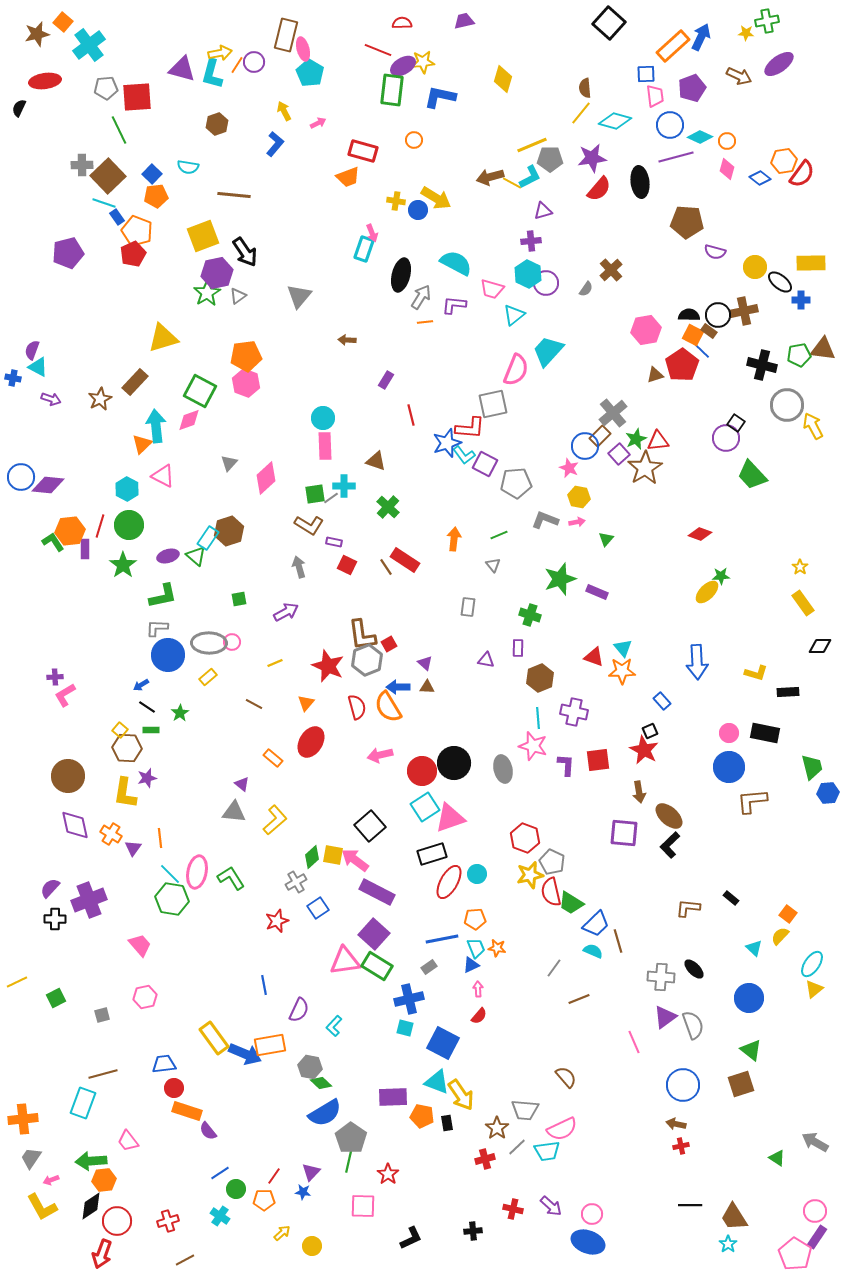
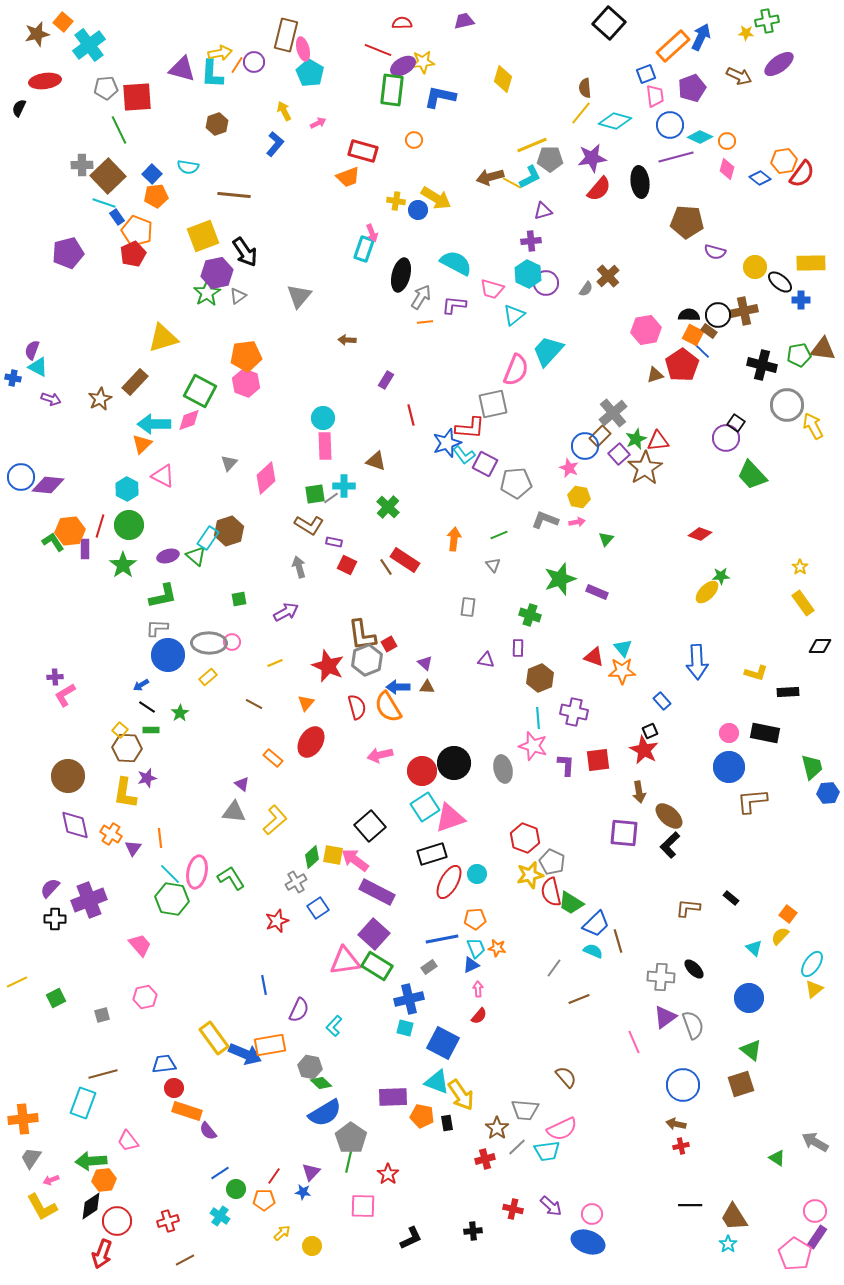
cyan L-shape at (212, 74): rotated 12 degrees counterclockwise
blue square at (646, 74): rotated 18 degrees counterclockwise
brown cross at (611, 270): moved 3 px left, 6 px down
cyan arrow at (156, 426): moved 2 px left, 2 px up; rotated 84 degrees counterclockwise
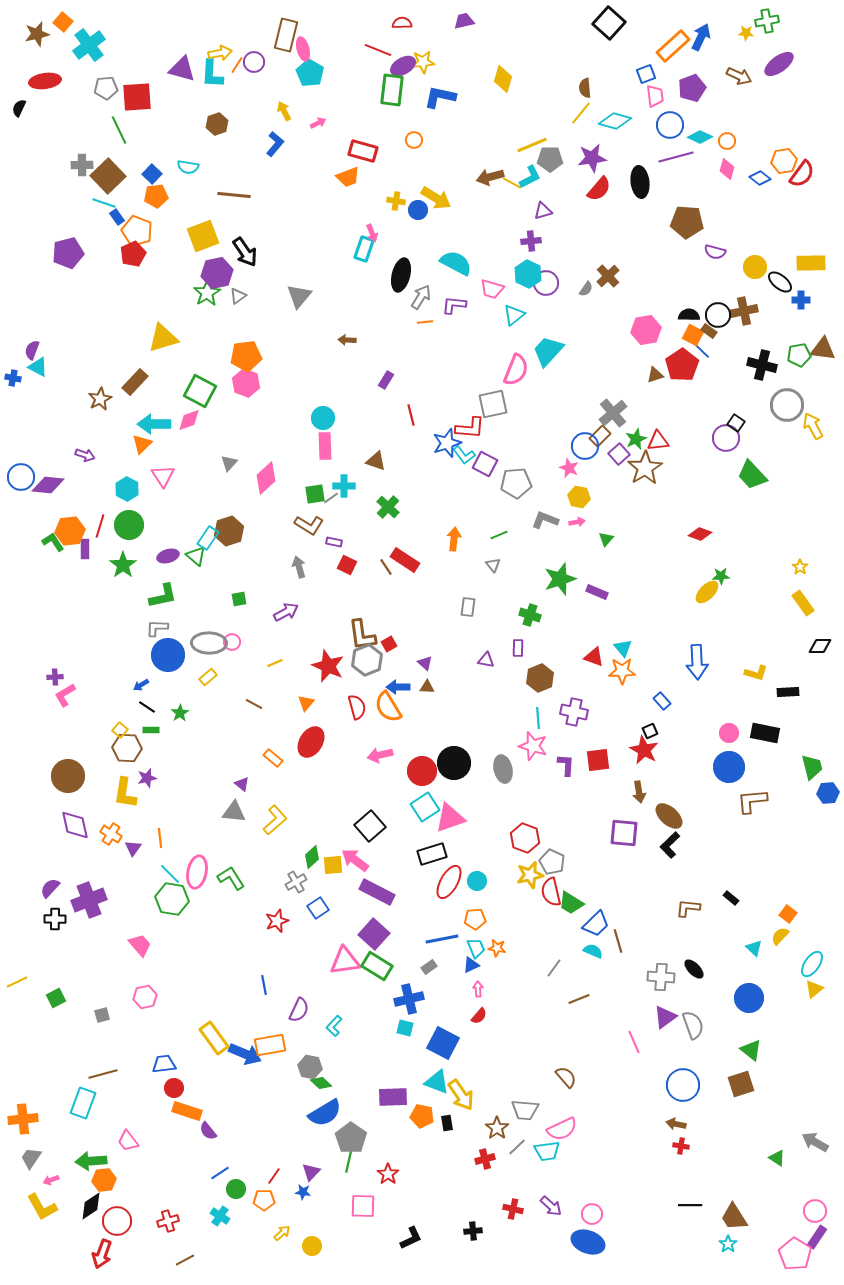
purple arrow at (51, 399): moved 34 px right, 56 px down
pink triangle at (163, 476): rotated 30 degrees clockwise
yellow square at (333, 855): moved 10 px down; rotated 15 degrees counterclockwise
cyan circle at (477, 874): moved 7 px down
red cross at (681, 1146): rotated 21 degrees clockwise
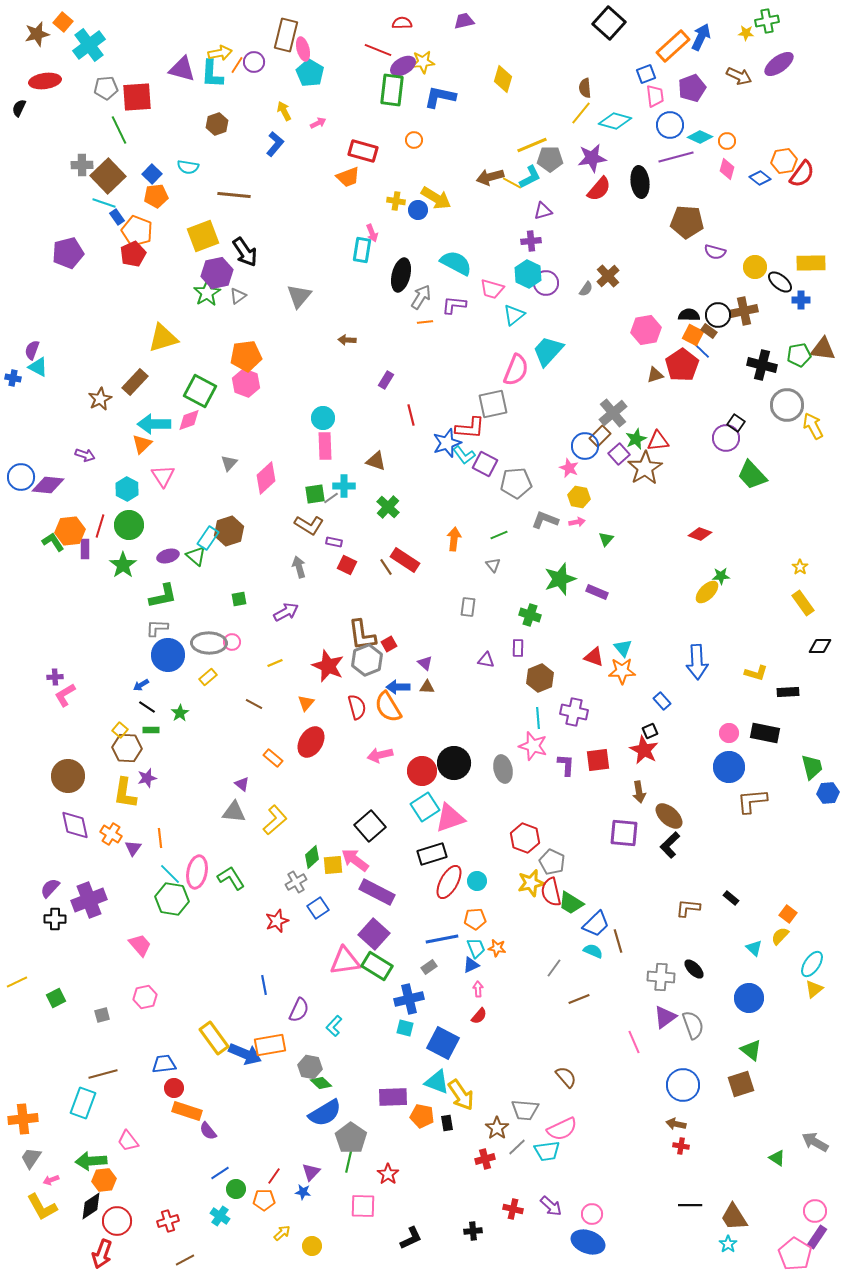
cyan rectangle at (364, 249): moved 2 px left, 1 px down; rotated 10 degrees counterclockwise
yellow star at (530, 875): moved 1 px right, 8 px down
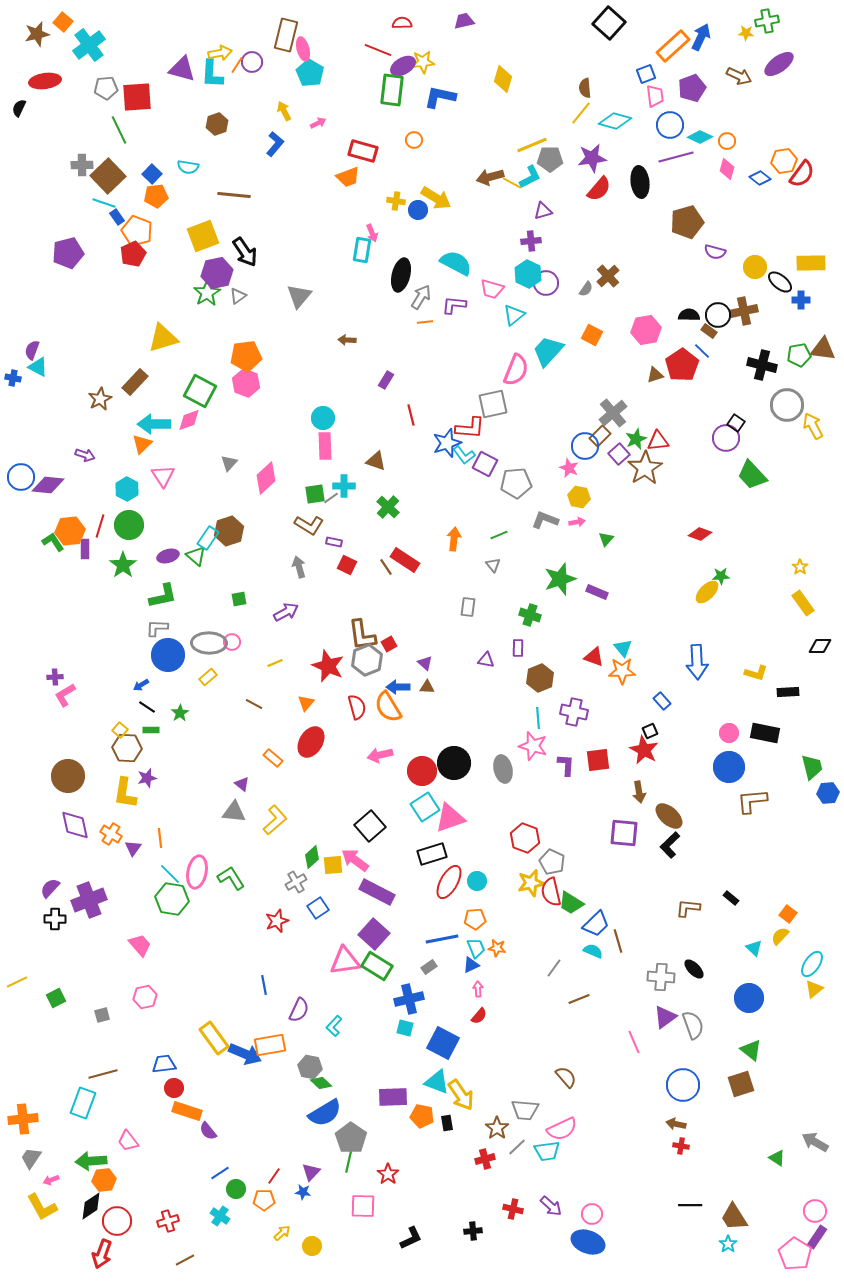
purple circle at (254, 62): moved 2 px left
brown pentagon at (687, 222): rotated 20 degrees counterclockwise
orange square at (693, 335): moved 101 px left
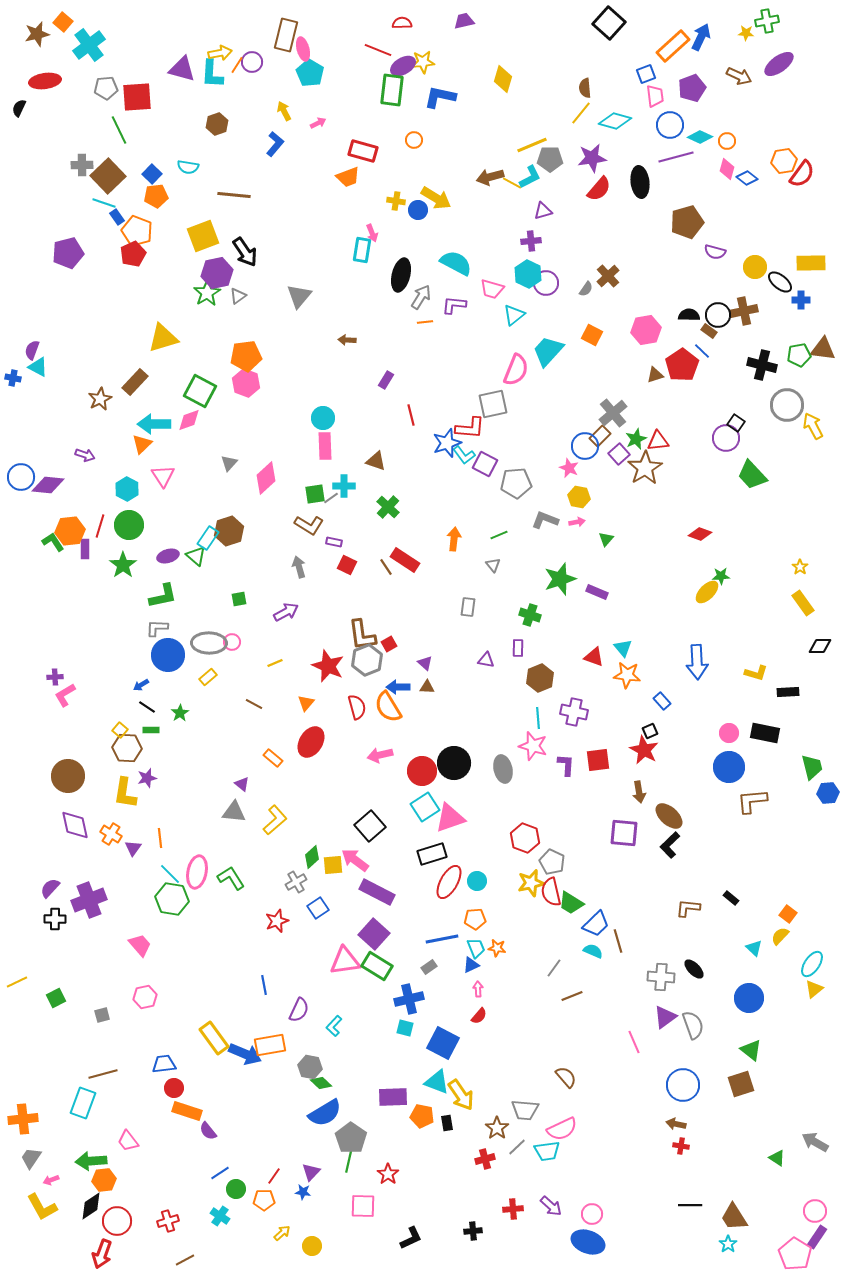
blue diamond at (760, 178): moved 13 px left
orange star at (622, 671): moved 5 px right, 4 px down; rotated 8 degrees clockwise
brown line at (579, 999): moved 7 px left, 3 px up
red cross at (513, 1209): rotated 18 degrees counterclockwise
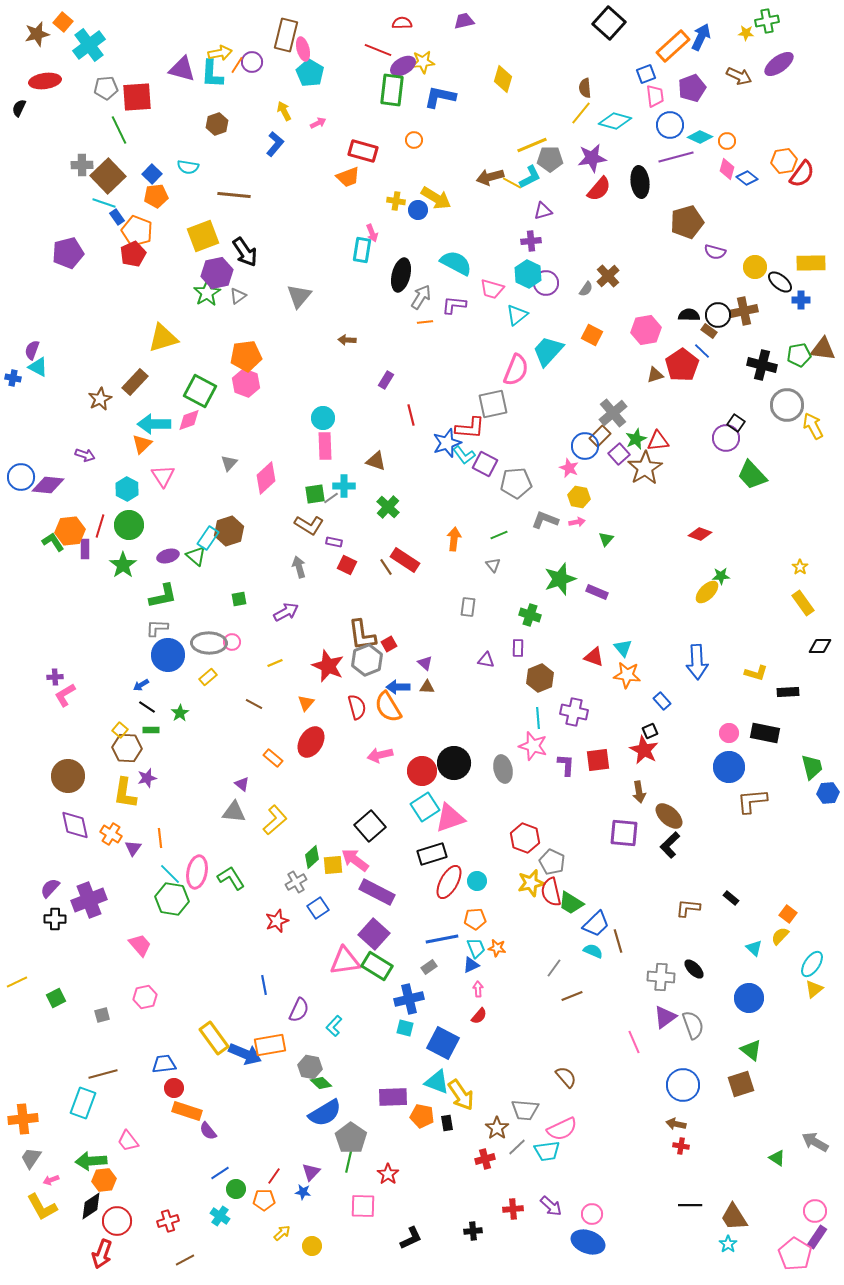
cyan triangle at (514, 315): moved 3 px right
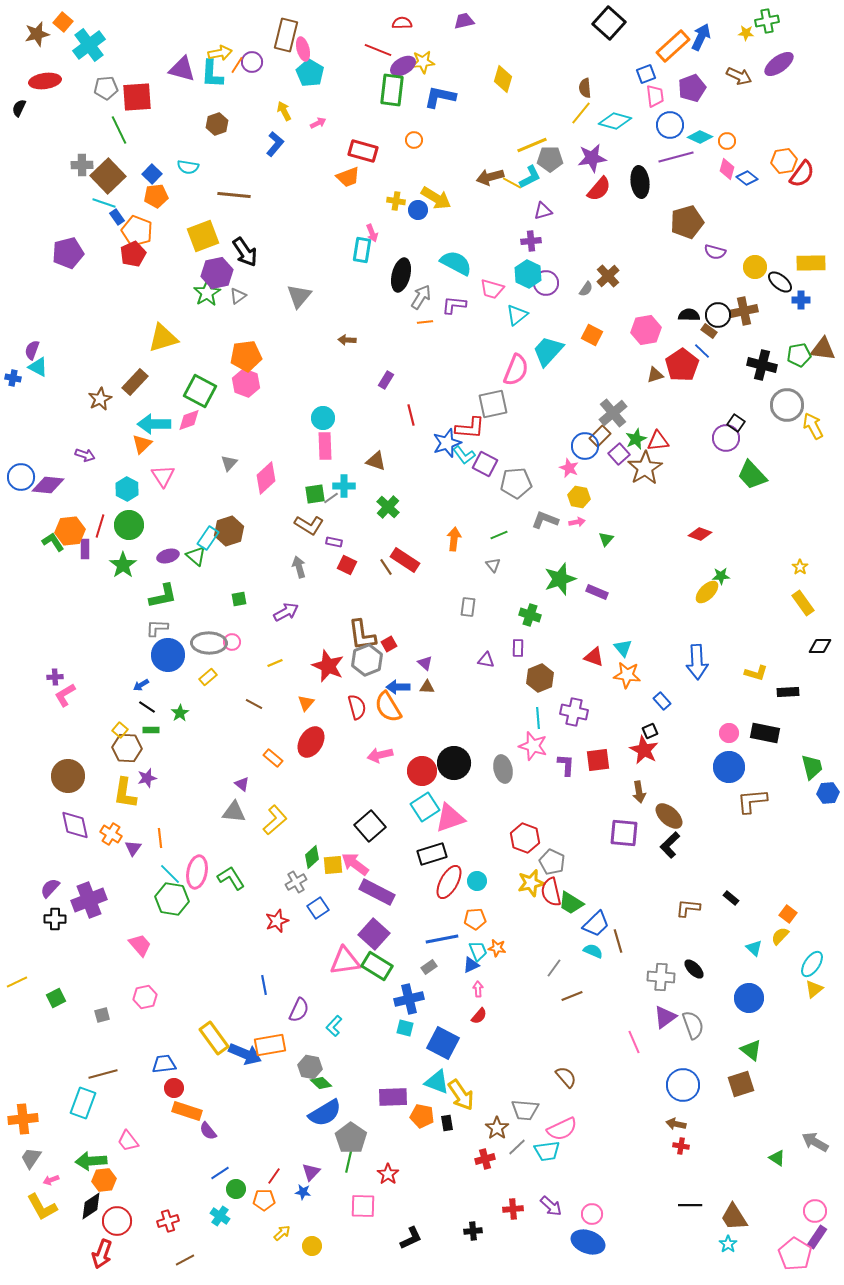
pink arrow at (355, 860): moved 4 px down
cyan trapezoid at (476, 948): moved 2 px right, 3 px down
